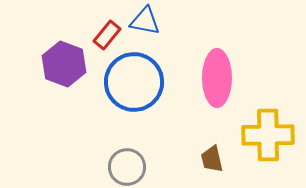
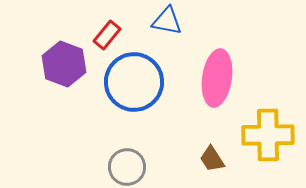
blue triangle: moved 22 px right
pink ellipse: rotated 8 degrees clockwise
brown trapezoid: rotated 20 degrees counterclockwise
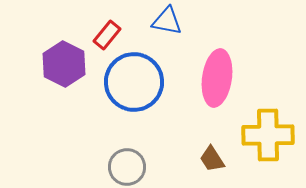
purple hexagon: rotated 6 degrees clockwise
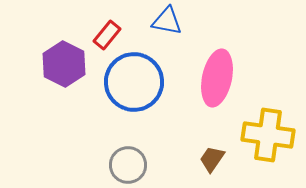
pink ellipse: rotated 4 degrees clockwise
yellow cross: rotated 9 degrees clockwise
brown trapezoid: rotated 68 degrees clockwise
gray circle: moved 1 px right, 2 px up
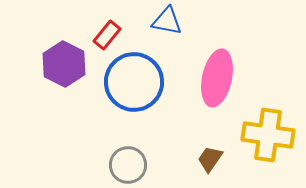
brown trapezoid: moved 2 px left
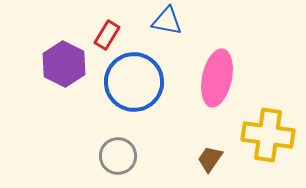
red rectangle: rotated 8 degrees counterclockwise
gray circle: moved 10 px left, 9 px up
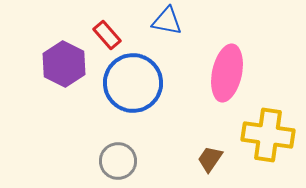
red rectangle: rotated 72 degrees counterclockwise
pink ellipse: moved 10 px right, 5 px up
blue circle: moved 1 px left, 1 px down
gray circle: moved 5 px down
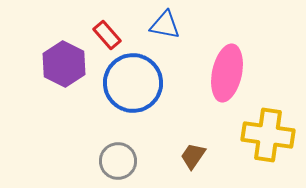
blue triangle: moved 2 px left, 4 px down
brown trapezoid: moved 17 px left, 3 px up
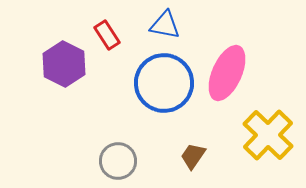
red rectangle: rotated 8 degrees clockwise
pink ellipse: rotated 12 degrees clockwise
blue circle: moved 31 px right
yellow cross: rotated 36 degrees clockwise
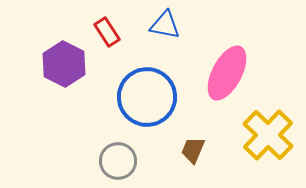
red rectangle: moved 3 px up
pink ellipse: rotated 4 degrees clockwise
blue circle: moved 17 px left, 14 px down
brown trapezoid: moved 6 px up; rotated 12 degrees counterclockwise
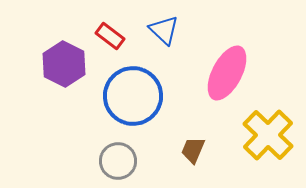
blue triangle: moved 1 px left, 5 px down; rotated 32 degrees clockwise
red rectangle: moved 3 px right, 4 px down; rotated 20 degrees counterclockwise
blue circle: moved 14 px left, 1 px up
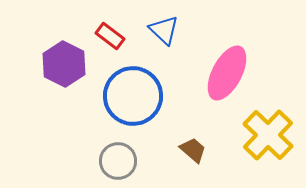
brown trapezoid: rotated 108 degrees clockwise
